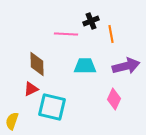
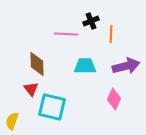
orange line: rotated 12 degrees clockwise
red triangle: rotated 42 degrees counterclockwise
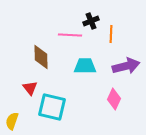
pink line: moved 4 px right, 1 px down
brown diamond: moved 4 px right, 7 px up
red triangle: moved 1 px left, 1 px up
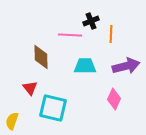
cyan square: moved 1 px right, 1 px down
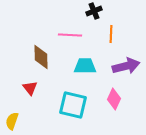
black cross: moved 3 px right, 10 px up
cyan square: moved 20 px right, 3 px up
